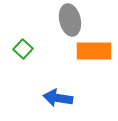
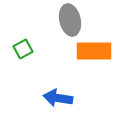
green square: rotated 18 degrees clockwise
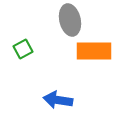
blue arrow: moved 2 px down
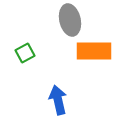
green square: moved 2 px right, 4 px down
blue arrow: rotated 68 degrees clockwise
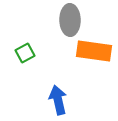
gray ellipse: rotated 12 degrees clockwise
orange rectangle: rotated 8 degrees clockwise
